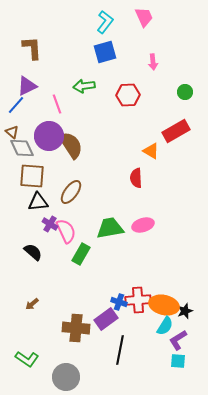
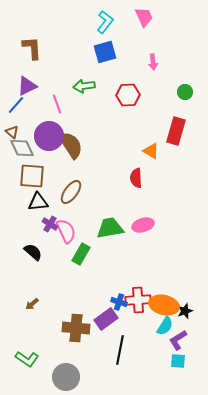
red rectangle: rotated 44 degrees counterclockwise
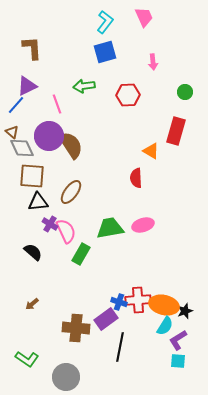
black line: moved 3 px up
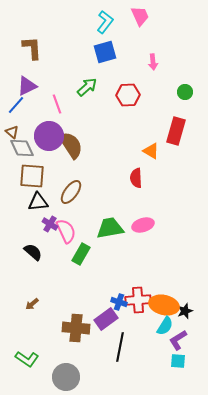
pink trapezoid: moved 4 px left, 1 px up
green arrow: moved 3 px right, 1 px down; rotated 145 degrees clockwise
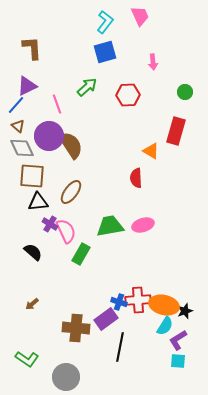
brown triangle: moved 6 px right, 6 px up
green trapezoid: moved 2 px up
